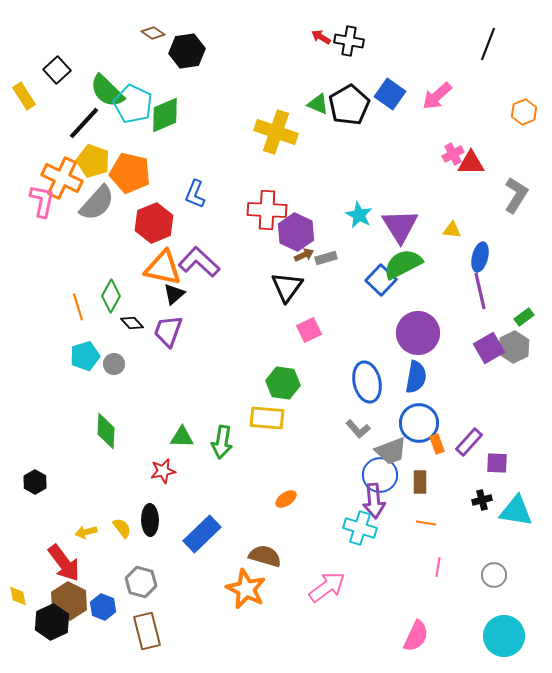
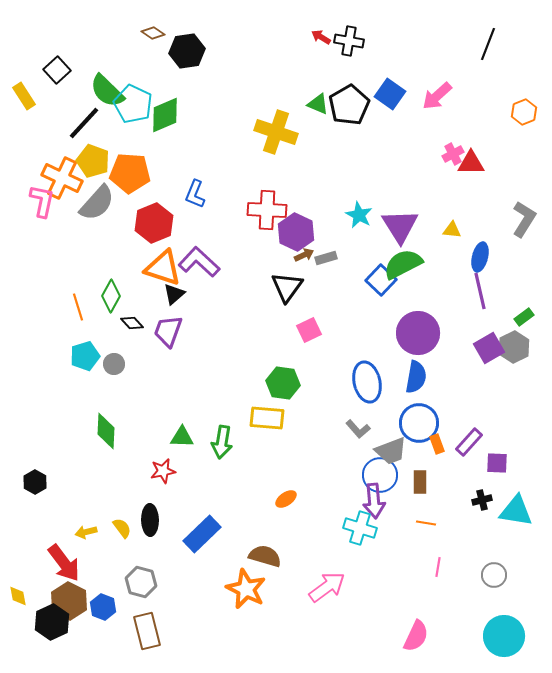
orange pentagon at (130, 173): rotated 9 degrees counterclockwise
gray L-shape at (516, 195): moved 8 px right, 24 px down
orange triangle at (163, 268): rotated 6 degrees clockwise
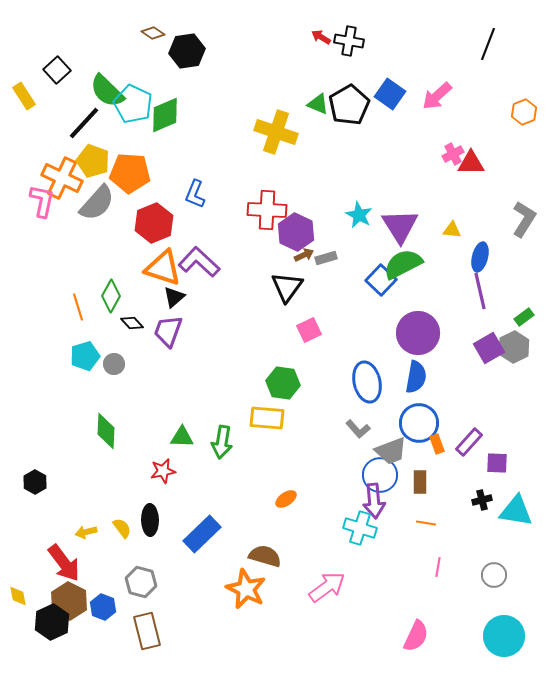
black triangle at (174, 294): moved 3 px down
